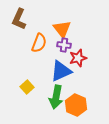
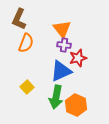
orange semicircle: moved 13 px left
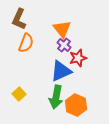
purple cross: rotated 32 degrees clockwise
yellow square: moved 8 px left, 7 px down
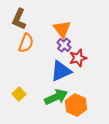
green arrow: rotated 125 degrees counterclockwise
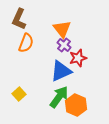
green arrow: moved 3 px right; rotated 30 degrees counterclockwise
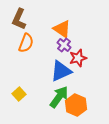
orange triangle: rotated 18 degrees counterclockwise
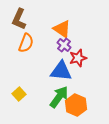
blue triangle: rotated 30 degrees clockwise
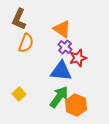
purple cross: moved 1 px right, 2 px down
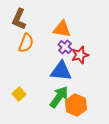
orange triangle: rotated 24 degrees counterclockwise
red star: moved 2 px right, 3 px up
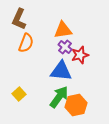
orange triangle: moved 1 px right, 1 px down; rotated 18 degrees counterclockwise
orange hexagon: rotated 25 degrees clockwise
